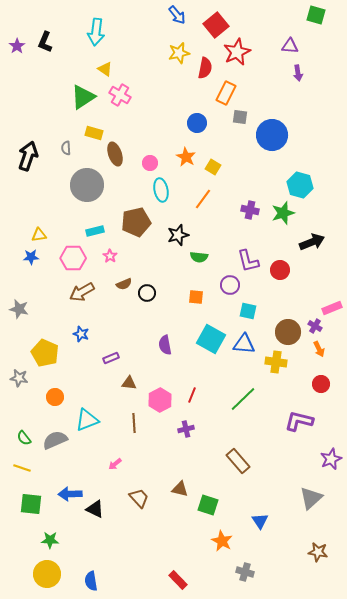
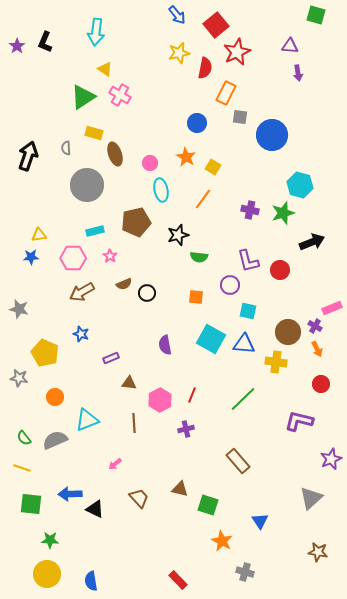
orange arrow at (319, 349): moved 2 px left
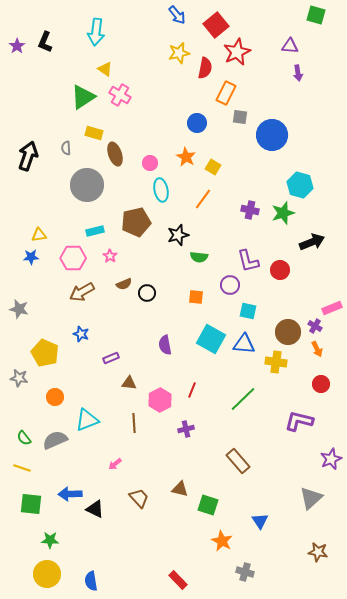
red line at (192, 395): moved 5 px up
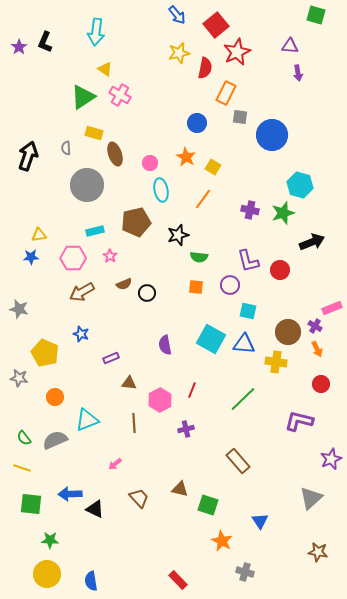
purple star at (17, 46): moved 2 px right, 1 px down
orange square at (196, 297): moved 10 px up
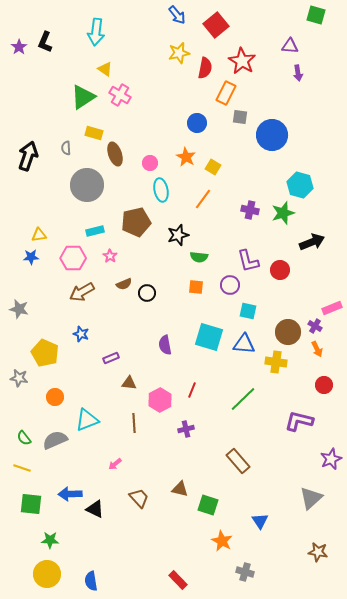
red star at (237, 52): moved 5 px right, 9 px down; rotated 16 degrees counterclockwise
cyan square at (211, 339): moved 2 px left, 2 px up; rotated 12 degrees counterclockwise
red circle at (321, 384): moved 3 px right, 1 px down
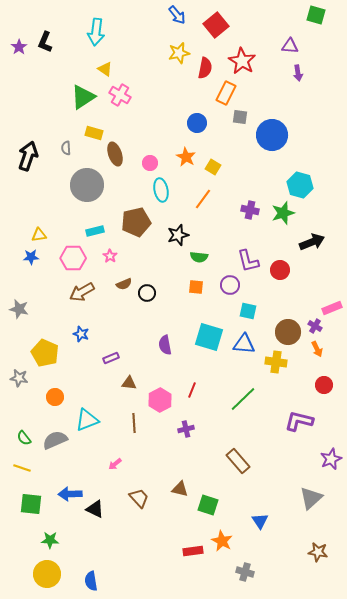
red rectangle at (178, 580): moved 15 px right, 29 px up; rotated 54 degrees counterclockwise
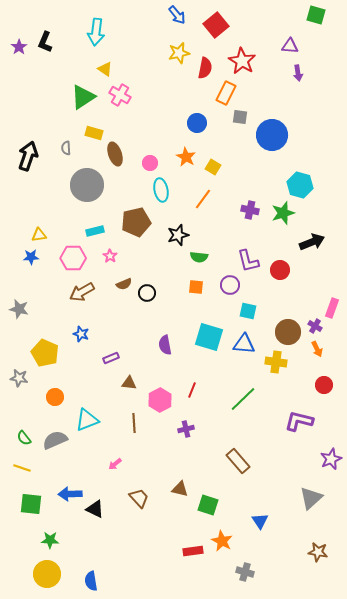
pink rectangle at (332, 308): rotated 48 degrees counterclockwise
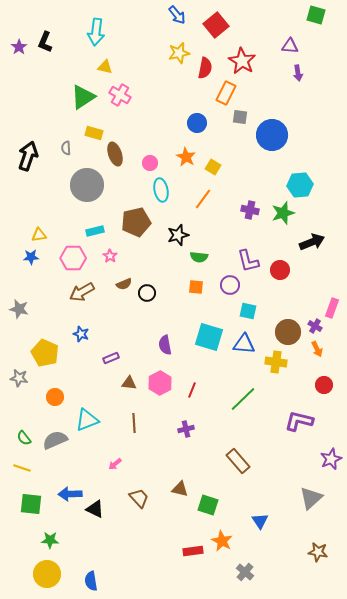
yellow triangle at (105, 69): moved 2 px up; rotated 21 degrees counterclockwise
cyan hexagon at (300, 185): rotated 20 degrees counterclockwise
pink hexagon at (160, 400): moved 17 px up
gray cross at (245, 572): rotated 24 degrees clockwise
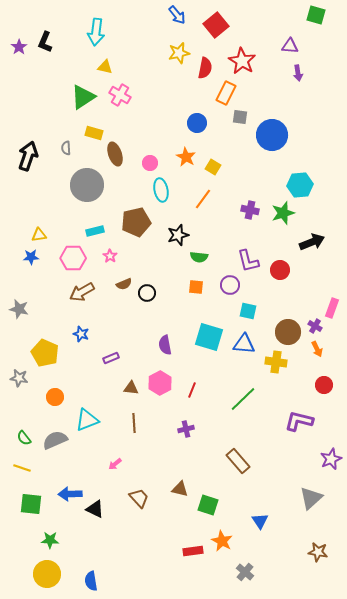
brown triangle at (129, 383): moved 2 px right, 5 px down
